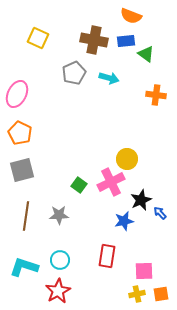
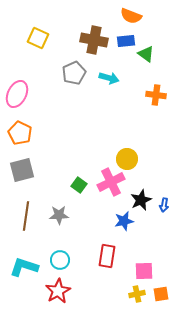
blue arrow: moved 4 px right, 8 px up; rotated 128 degrees counterclockwise
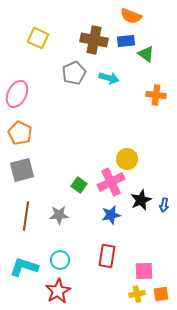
blue star: moved 13 px left, 6 px up
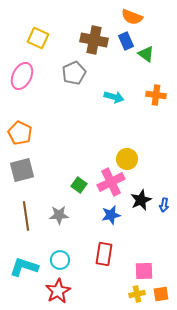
orange semicircle: moved 1 px right, 1 px down
blue rectangle: rotated 72 degrees clockwise
cyan arrow: moved 5 px right, 19 px down
pink ellipse: moved 5 px right, 18 px up
brown line: rotated 16 degrees counterclockwise
red rectangle: moved 3 px left, 2 px up
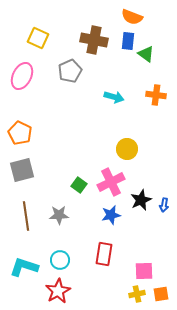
blue rectangle: moved 2 px right; rotated 30 degrees clockwise
gray pentagon: moved 4 px left, 2 px up
yellow circle: moved 10 px up
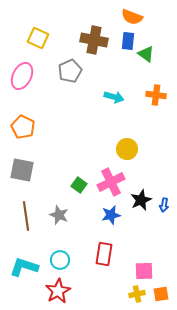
orange pentagon: moved 3 px right, 6 px up
gray square: rotated 25 degrees clockwise
gray star: rotated 24 degrees clockwise
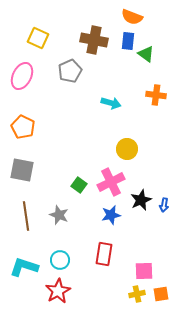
cyan arrow: moved 3 px left, 6 px down
